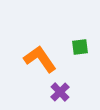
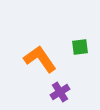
purple cross: rotated 12 degrees clockwise
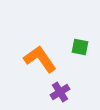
green square: rotated 18 degrees clockwise
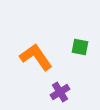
orange L-shape: moved 4 px left, 2 px up
